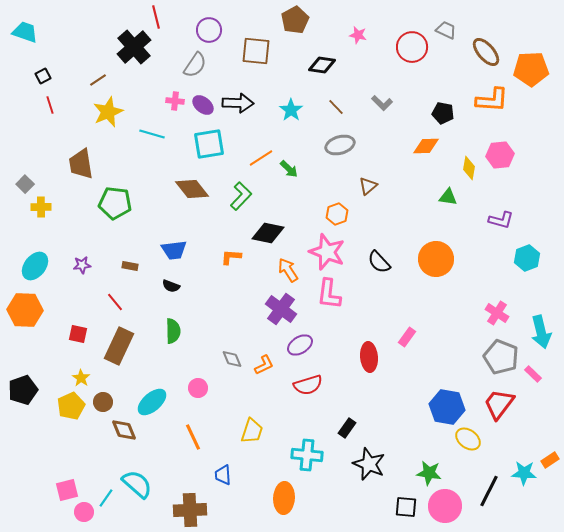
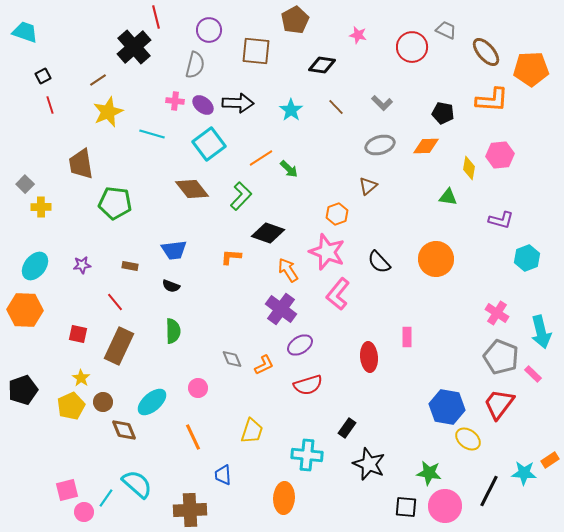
gray semicircle at (195, 65): rotated 20 degrees counterclockwise
cyan square at (209, 144): rotated 28 degrees counterclockwise
gray ellipse at (340, 145): moved 40 px right
black diamond at (268, 233): rotated 8 degrees clockwise
pink L-shape at (329, 294): moved 9 px right; rotated 32 degrees clockwise
pink rectangle at (407, 337): rotated 36 degrees counterclockwise
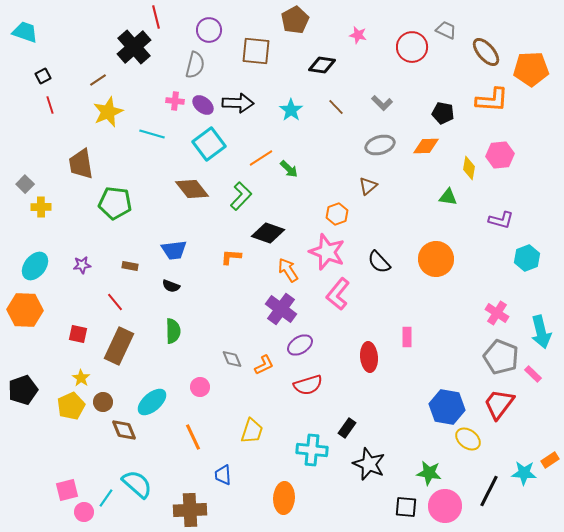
pink circle at (198, 388): moved 2 px right, 1 px up
cyan cross at (307, 455): moved 5 px right, 5 px up
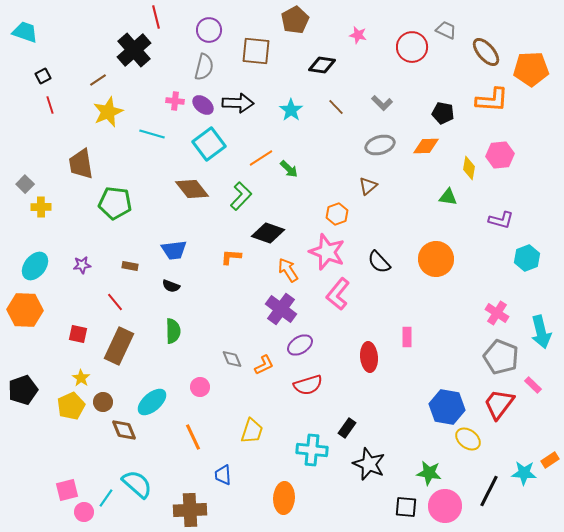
black cross at (134, 47): moved 3 px down
gray semicircle at (195, 65): moved 9 px right, 2 px down
pink rectangle at (533, 374): moved 11 px down
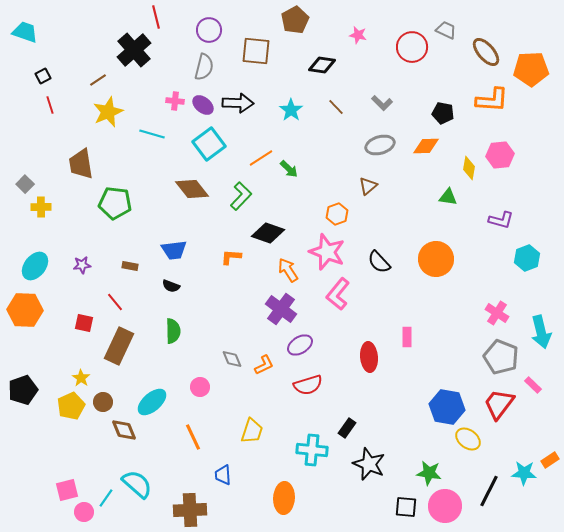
red square at (78, 334): moved 6 px right, 11 px up
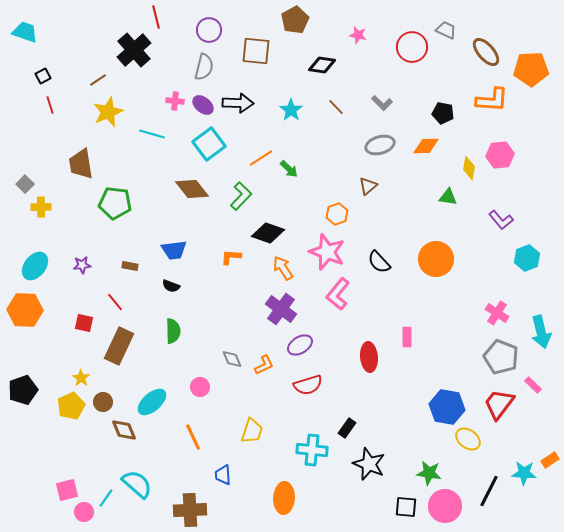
purple L-shape at (501, 220): rotated 35 degrees clockwise
orange arrow at (288, 270): moved 5 px left, 2 px up
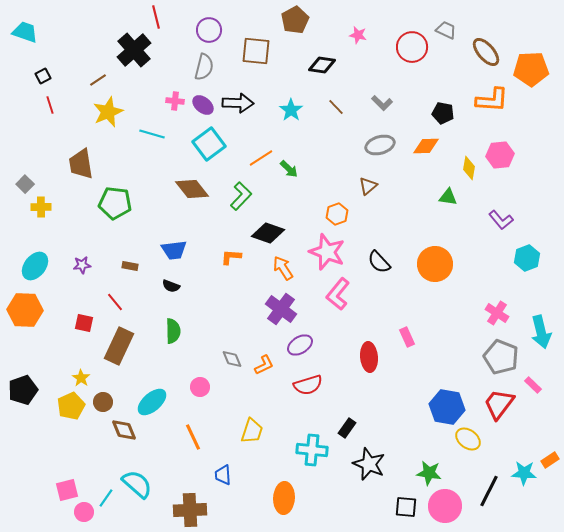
orange circle at (436, 259): moved 1 px left, 5 px down
pink rectangle at (407, 337): rotated 24 degrees counterclockwise
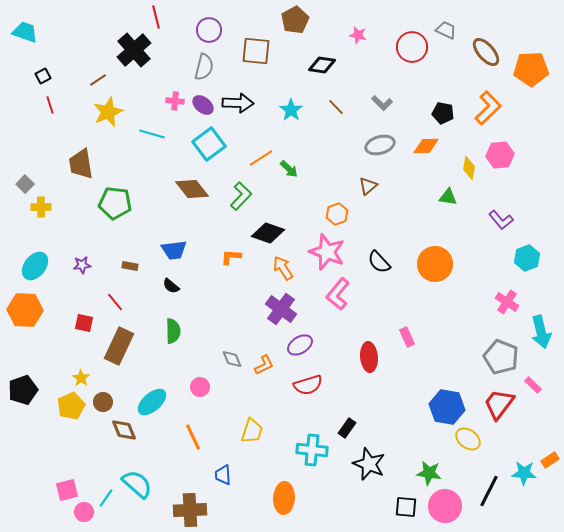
orange L-shape at (492, 100): moved 4 px left, 8 px down; rotated 48 degrees counterclockwise
black semicircle at (171, 286): rotated 18 degrees clockwise
pink cross at (497, 313): moved 10 px right, 11 px up
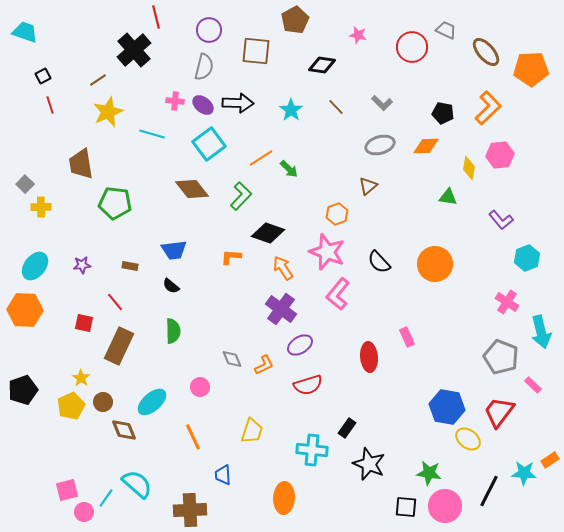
red trapezoid at (499, 404): moved 8 px down
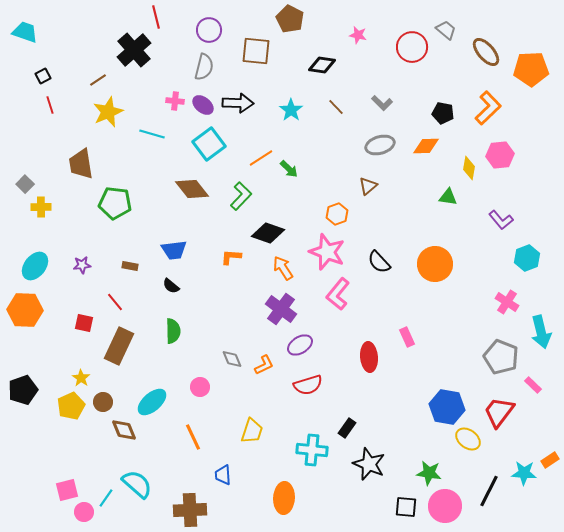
brown pentagon at (295, 20): moved 5 px left, 1 px up; rotated 16 degrees counterclockwise
gray trapezoid at (446, 30): rotated 15 degrees clockwise
